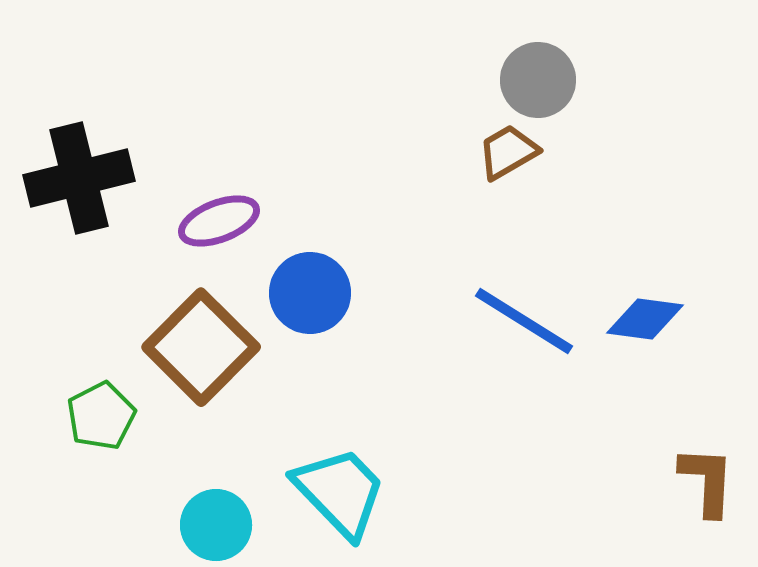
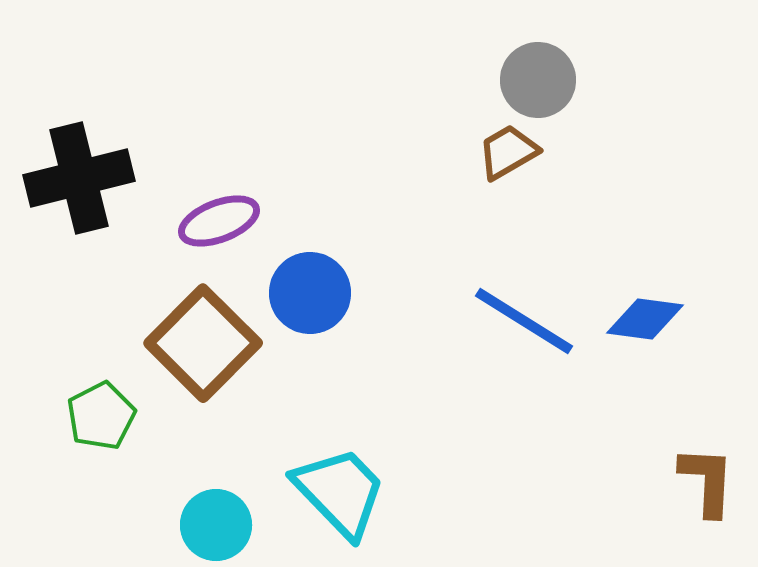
brown square: moved 2 px right, 4 px up
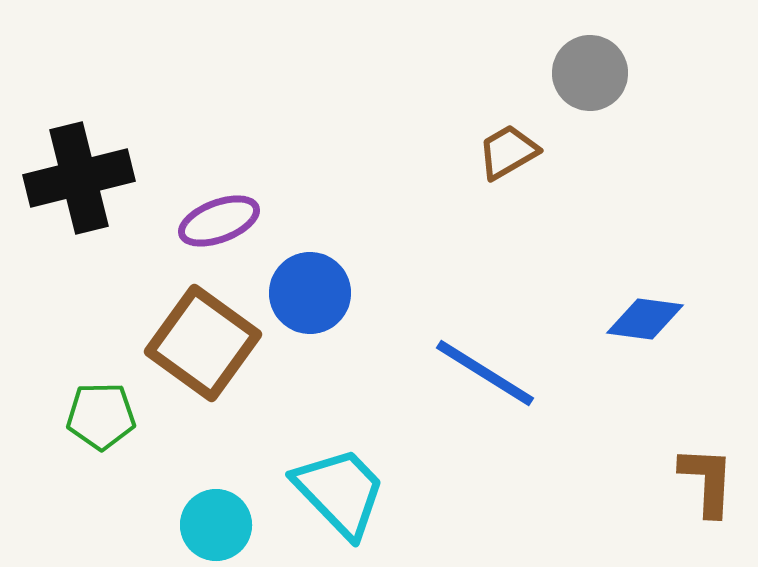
gray circle: moved 52 px right, 7 px up
blue line: moved 39 px left, 52 px down
brown square: rotated 9 degrees counterclockwise
green pentagon: rotated 26 degrees clockwise
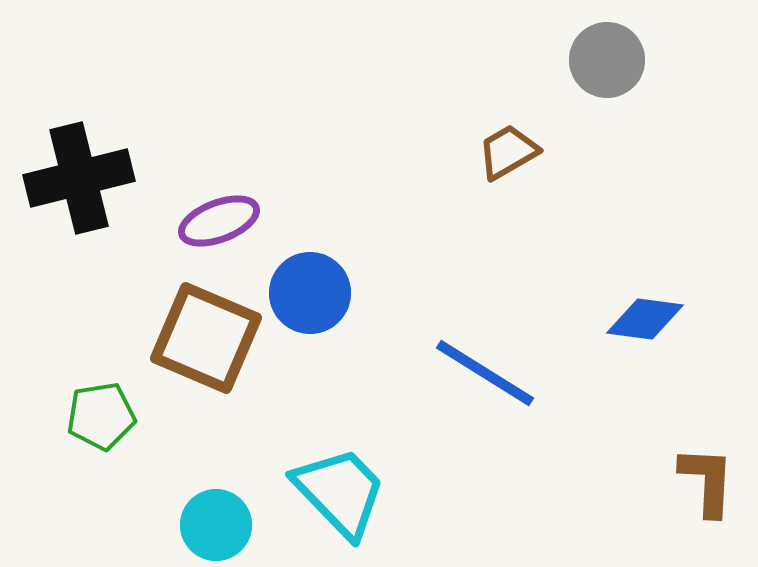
gray circle: moved 17 px right, 13 px up
brown square: moved 3 px right, 5 px up; rotated 13 degrees counterclockwise
green pentagon: rotated 8 degrees counterclockwise
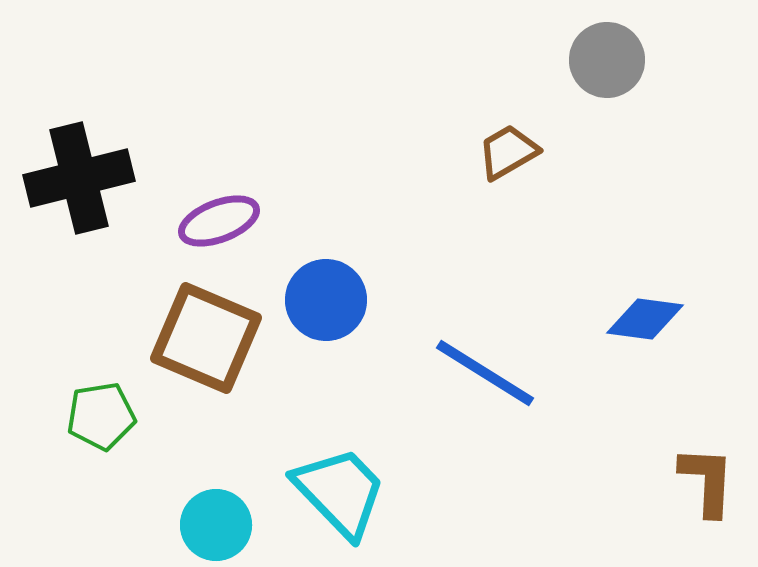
blue circle: moved 16 px right, 7 px down
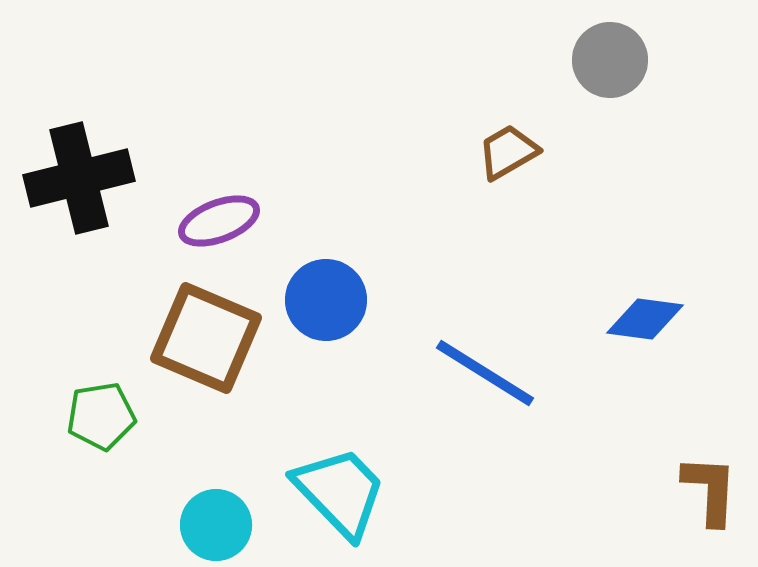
gray circle: moved 3 px right
brown L-shape: moved 3 px right, 9 px down
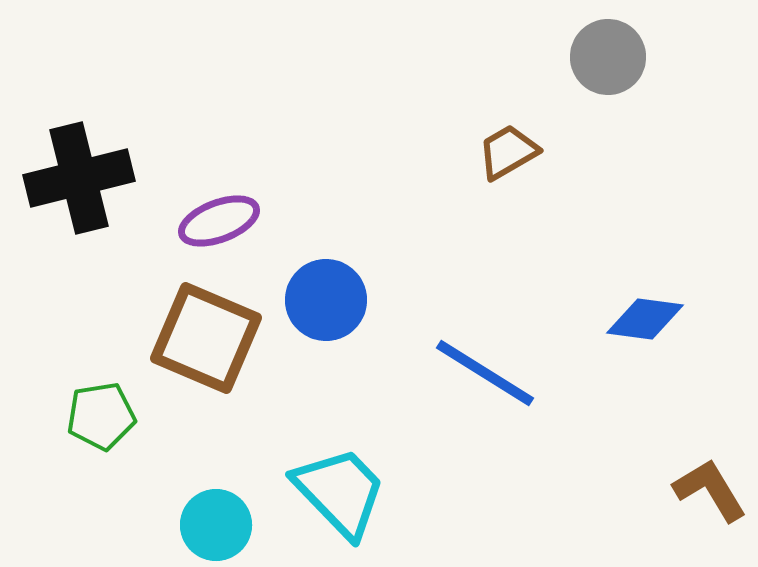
gray circle: moved 2 px left, 3 px up
brown L-shape: rotated 34 degrees counterclockwise
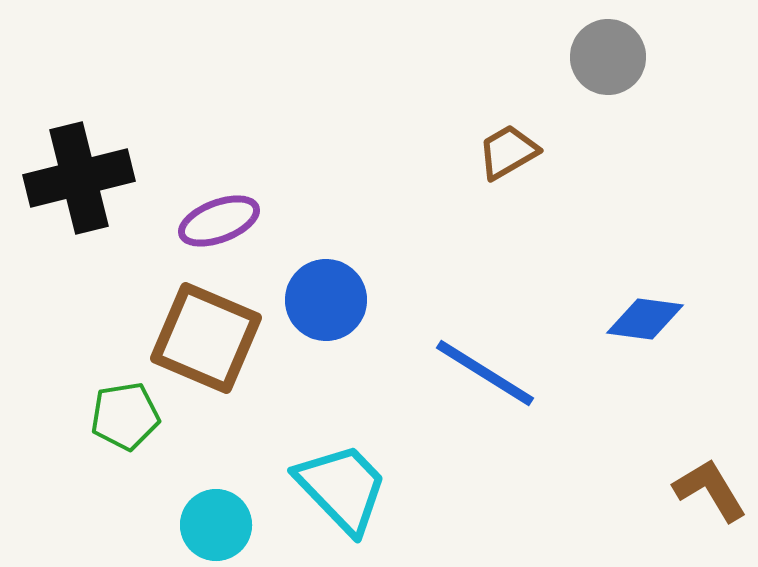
green pentagon: moved 24 px right
cyan trapezoid: moved 2 px right, 4 px up
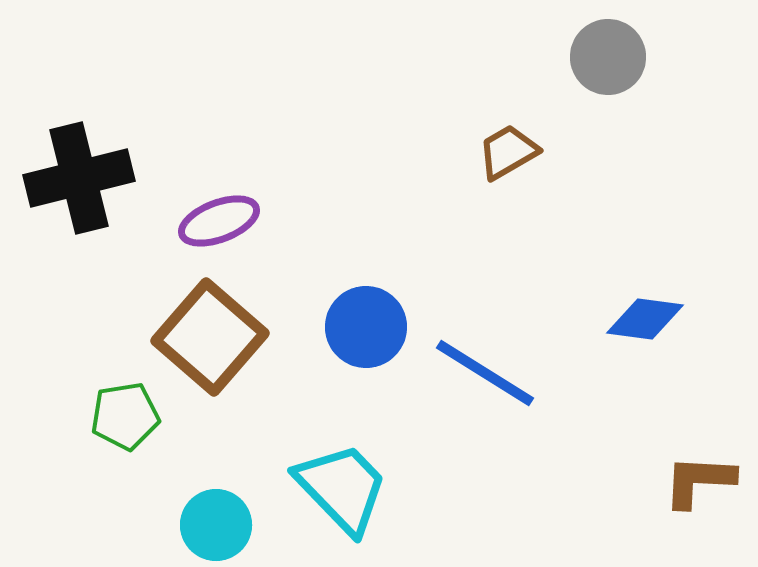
blue circle: moved 40 px right, 27 px down
brown square: moved 4 px right, 1 px up; rotated 18 degrees clockwise
brown L-shape: moved 11 px left, 9 px up; rotated 56 degrees counterclockwise
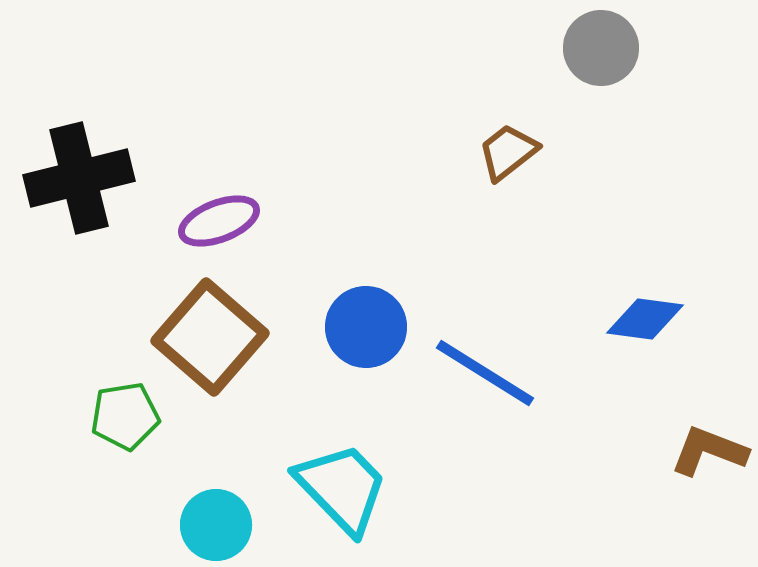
gray circle: moved 7 px left, 9 px up
brown trapezoid: rotated 8 degrees counterclockwise
brown L-shape: moved 10 px right, 30 px up; rotated 18 degrees clockwise
